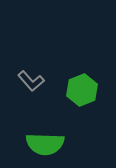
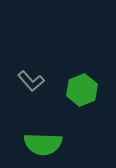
green semicircle: moved 2 px left
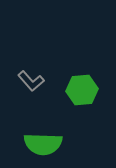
green hexagon: rotated 16 degrees clockwise
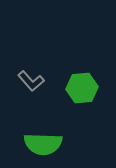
green hexagon: moved 2 px up
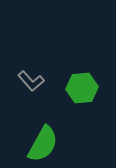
green semicircle: rotated 63 degrees counterclockwise
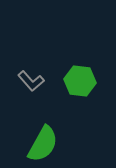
green hexagon: moved 2 px left, 7 px up; rotated 12 degrees clockwise
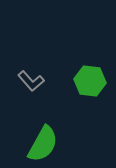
green hexagon: moved 10 px right
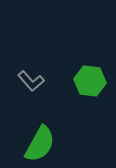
green semicircle: moved 3 px left
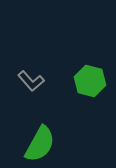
green hexagon: rotated 8 degrees clockwise
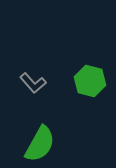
gray L-shape: moved 2 px right, 2 px down
